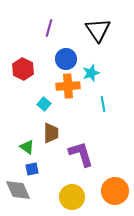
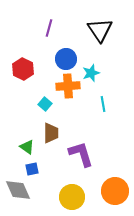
black triangle: moved 2 px right
cyan square: moved 1 px right
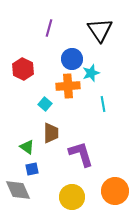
blue circle: moved 6 px right
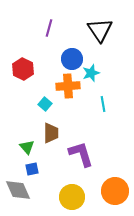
green triangle: rotated 14 degrees clockwise
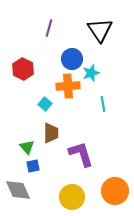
blue square: moved 1 px right, 3 px up
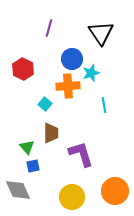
black triangle: moved 1 px right, 3 px down
cyan line: moved 1 px right, 1 px down
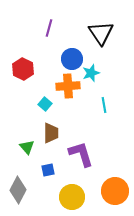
blue square: moved 15 px right, 4 px down
gray diamond: rotated 52 degrees clockwise
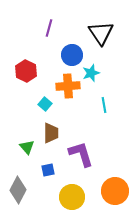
blue circle: moved 4 px up
red hexagon: moved 3 px right, 2 px down
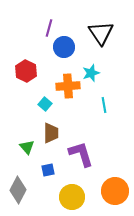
blue circle: moved 8 px left, 8 px up
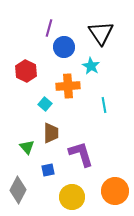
cyan star: moved 7 px up; rotated 24 degrees counterclockwise
